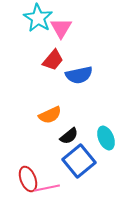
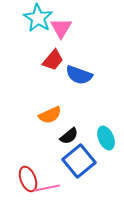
blue semicircle: rotated 32 degrees clockwise
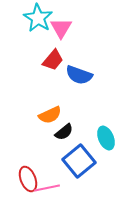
black semicircle: moved 5 px left, 4 px up
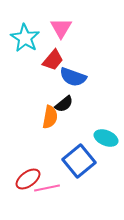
cyan star: moved 13 px left, 20 px down
blue semicircle: moved 6 px left, 2 px down
orange semicircle: moved 2 px down; rotated 55 degrees counterclockwise
black semicircle: moved 28 px up
cyan ellipse: rotated 45 degrees counterclockwise
red ellipse: rotated 75 degrees clockwise
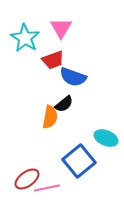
red trapezoid: rotated 30 degrees clockwise
red ellipse: moved 1 px left
